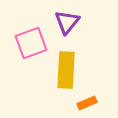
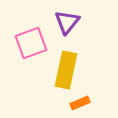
yellow rectangle: rotated 9 degrees clockwise
orange rectangle: moved 7 px left
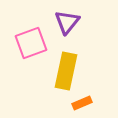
yellow rectangle: moved 1 px down
orange rectangle: moved 2 px right
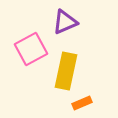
purple triangle: moved 2 px left; rotated 28 degrees clockwise
pink square: moved 6 px down; rotated 8 degrees counterclockwise
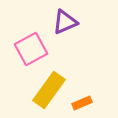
yellow rectangle: moved 17 px left, 19 px down; rotated 24 degrees clockwise
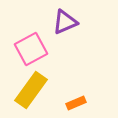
yellow rectangle: moved 18 px left
orange rectangle: moved 6 px left
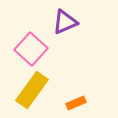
pink square: rotated 20 degrees counterclockwise
yellow rectangle: moved 1 px right
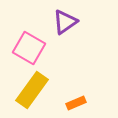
purple triangle: rotated 12 degrees counterclockwise
pink square: moved 2 px left, 1 px up; rotated 12 degrees counterclockwise
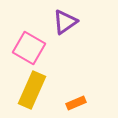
yellow rectangle: rotated 12 degrees counterclockwise
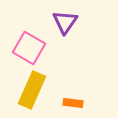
purple triangle: rotated 20 degrees counterclockwise
orange rectangle: moved 3 px left; rotated 30 degrees clockwise
